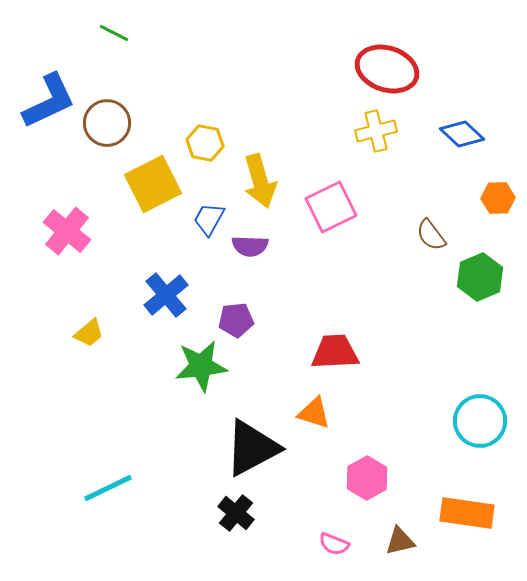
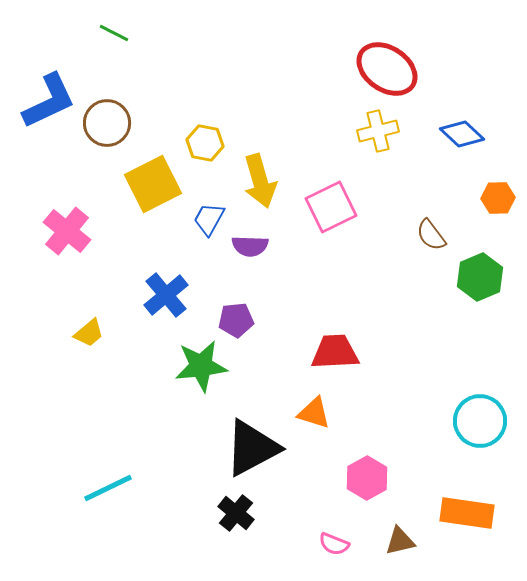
red ellipse: rotated 16 degrees clockwise
yellow cross: moved 2 px right
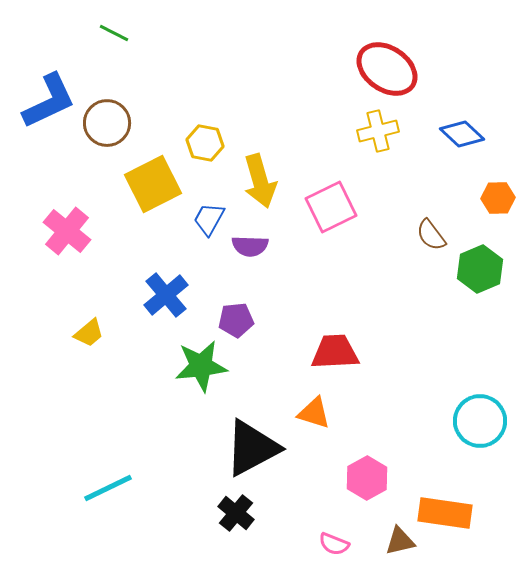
green hexagon: moved 8 px up
orange rectangle: moved 22 px left
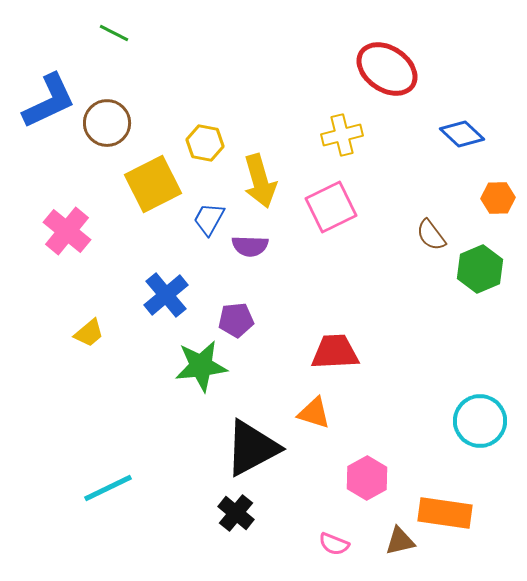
yellow cross: moved 36 px left, 4 px down
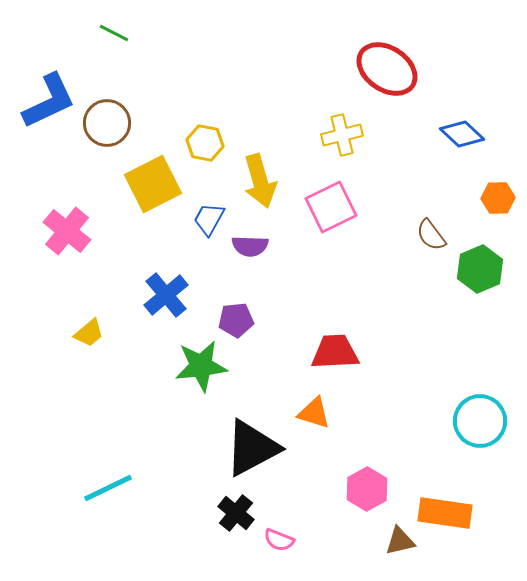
pink hexagon: moved 11 px down
pink semicircle: moved 55 px left, 4 px up
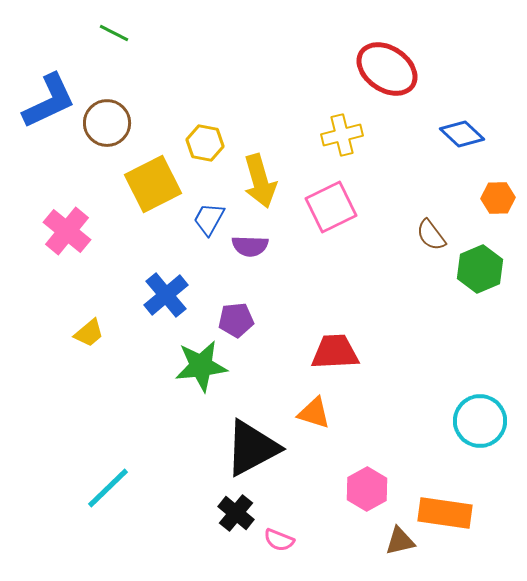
cyan line: rotated 18 degrees counterclockwise
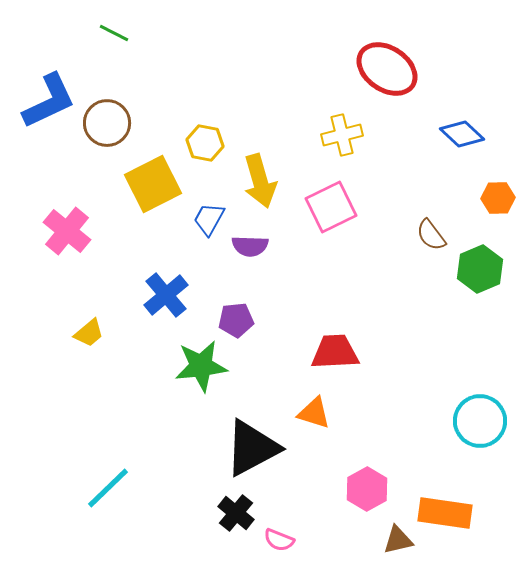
brown triangle: moved 2 px left, 1 px up
